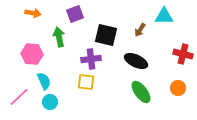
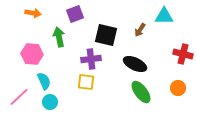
black ellipse: moved 1 px left, 3 px down
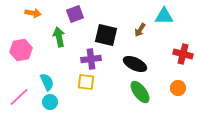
pink hexagon: moved 11 px left, 4 px up; rotated 15 degrees counterclockwise
cyan semicircle: moved 3 px right, 1 px down
green ellipse: moved 1 px left
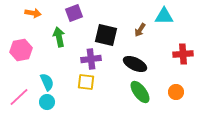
purple square: moved 1 px left, 1 px up
red cross: rotated 18 degrees counterclockwise
orange circle: moved 2 px left, 4 px down
cyan circle: moved 3 px left
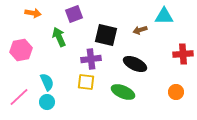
purple square: moved 1 px down
brown arrow: rotated 40 degrees clockwise
green arrow: rotated 12 degrees counterclockwise
green ellipse: moved 17 px left; rotated 30 degrees counterclockwise
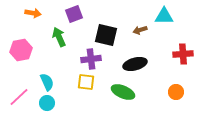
black ellipse: rotated 40 degrees counterclockwise
cyan circle: moved 1 px down
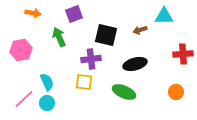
yellow square: moved 2 px left
green ellipse: moved 1 px right
pink line: moved 5 px right, 2 px down
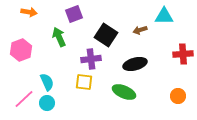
orange arrow: moved 4 px left, 1 px up
black square: rotated 20 degrees clockwise
pink hexagon: rotated 10 degrees counterclockwise
orange circle: moved 2 px right, 4 px down
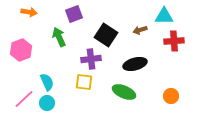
red cross: moved 9 px left, 13 px up
orange circle: moved 7 px left
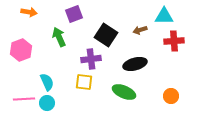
pink line: rotated 40 degrees clockwise
